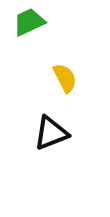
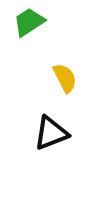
green trapezoid: rotated 8 degrees counterclockwise
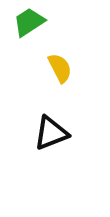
yellow semicircle: moved 5 px left, 10 px up
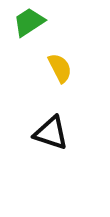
black triangle: rotated 39 degrees clockwise
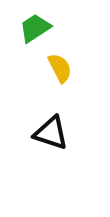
green trapezoid: moved 6 px right, 6 px down
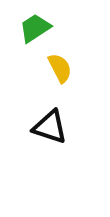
black triangle: moved 1 px left, 6 px up
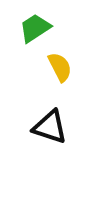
yellow semicircle: moved 1 px up
